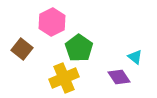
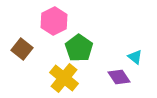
pink hexagon: moved 2 px right, 1 px up
yellow cross: rotated 28 degrees counterclockwise
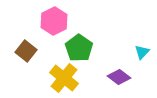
brown square: moved 4 px right, 2 px down
cyan triangle: moved 7 px right, 5 px up; rotated 35 degrees clockwise
purple diamond: rotated 20 degrees counterclockwise
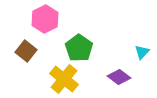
pink hexagon: moved 9 px left, 2 px up
yellow cross: moved 1 px down
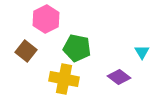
pink hexagon: moved 1 px right
green pentagon: moved 2 px left; rotated 24 degrees counterclockwise
cyan triangle: rotated 14 degrees counterclockwise
yellow cross: rotated 28 degrees counterclockwise
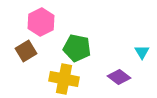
pink hexagon: moved 5 px left, 3 px down
brown square: rotated 20 degrees clockwise
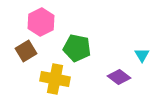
cyan triangle: moved 3 px down
yellow cross: moved 9 px left
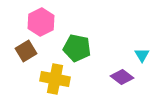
purple diamond: moved 3 px right
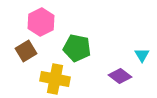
purple diamond: moved 2 px left, 1 px up
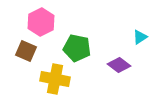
brown square: rotated 35 degrees counterclockwise
cyan triangle: moved 2 px left, 18 px up; rotated 28 degrees clockwise
purple diamond: moved 1 px left, 11 px up
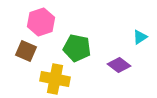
pink hexagon: rotated 8 degrees clockwise
